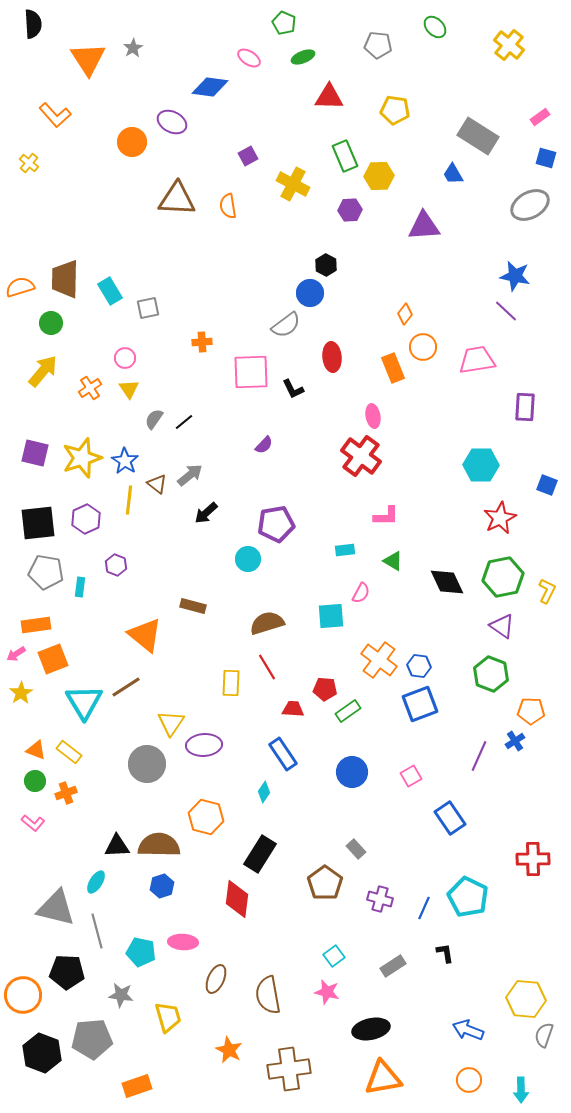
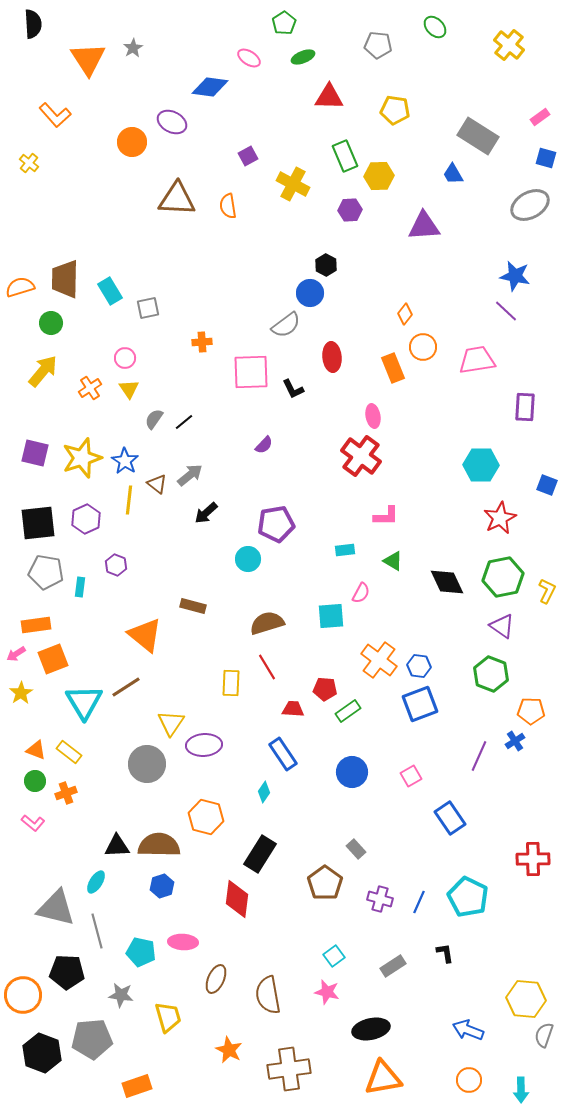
green pentagon at (284, 23): rotated 15 degrees clockwise
blue line at (424, 908): moved 5 px left, 6 px up
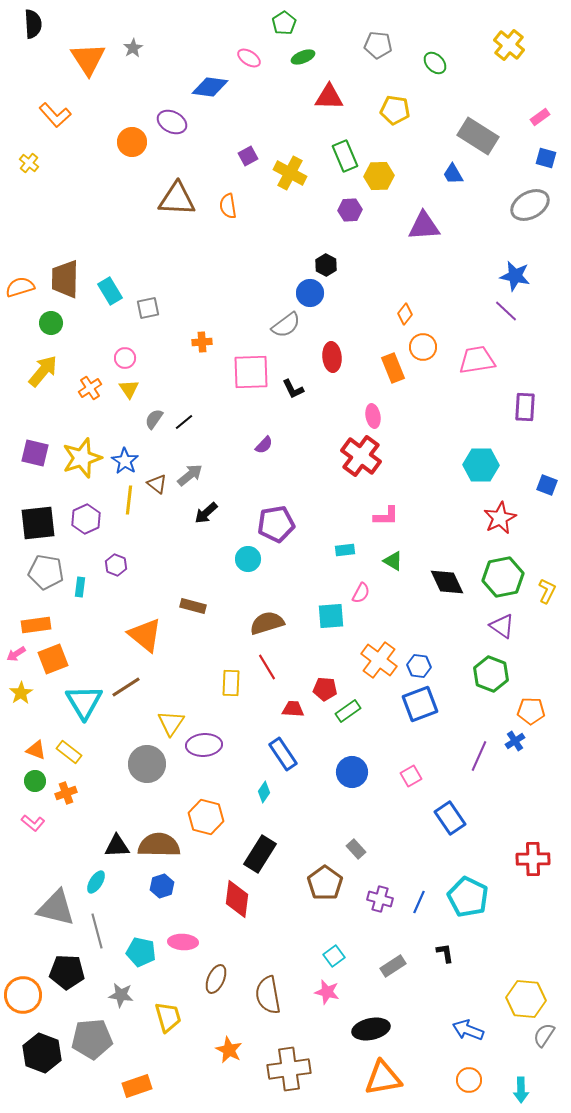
green ellipse at (435, 27): moved 36 px down
yellow cross at (293, 184): moved 3 px left, 11 px up
gray semicircle at (544, 1035): rotated 15 degrees clockwise
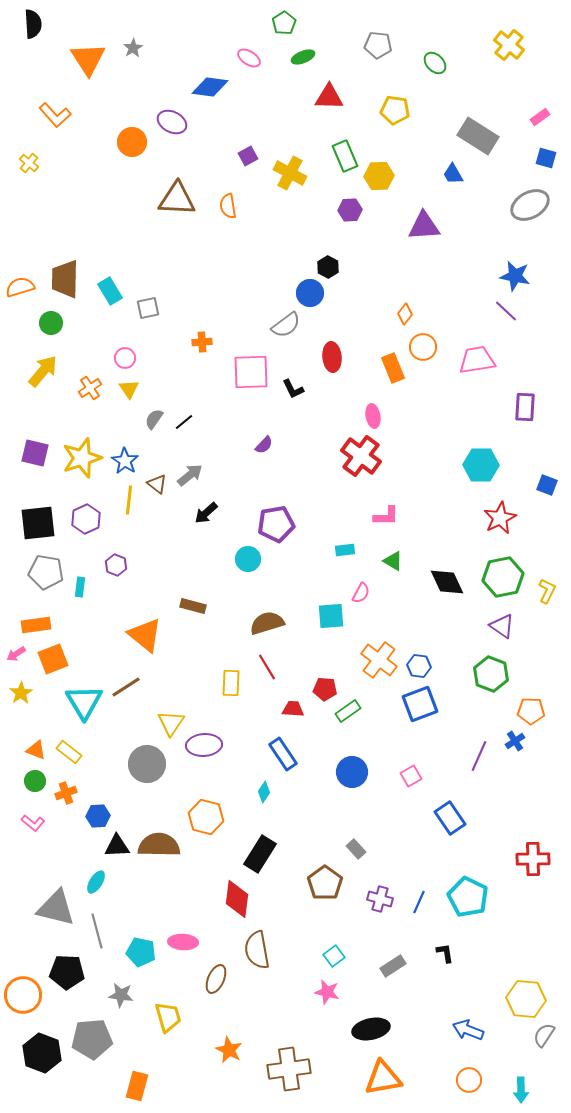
black hexagon at (326, 265): moved 2 px right, 2 px down
blue hexagon at (162, 886): moved 64 px left, 70 px up; rotated 15 degrees clockwise
brown semicircle at (268, 995): moved 11 px left, 45 px up
orange rectangle at (137, 1086): rotated 56 degrees counterclockwise
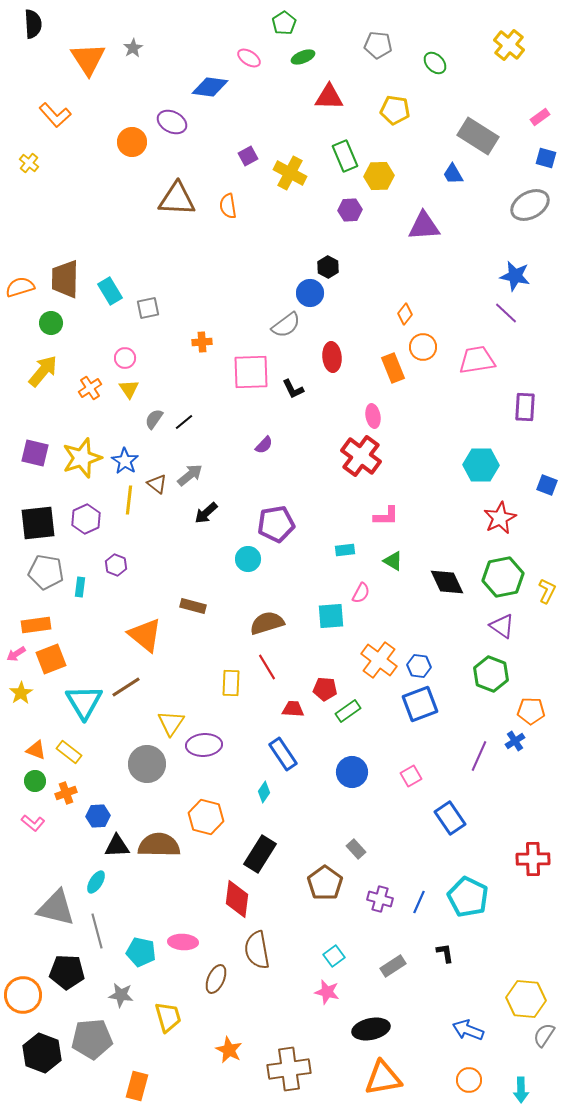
purple line at (506, 311): moved 2 px down
orange square at (53, 659): moved 2 px left
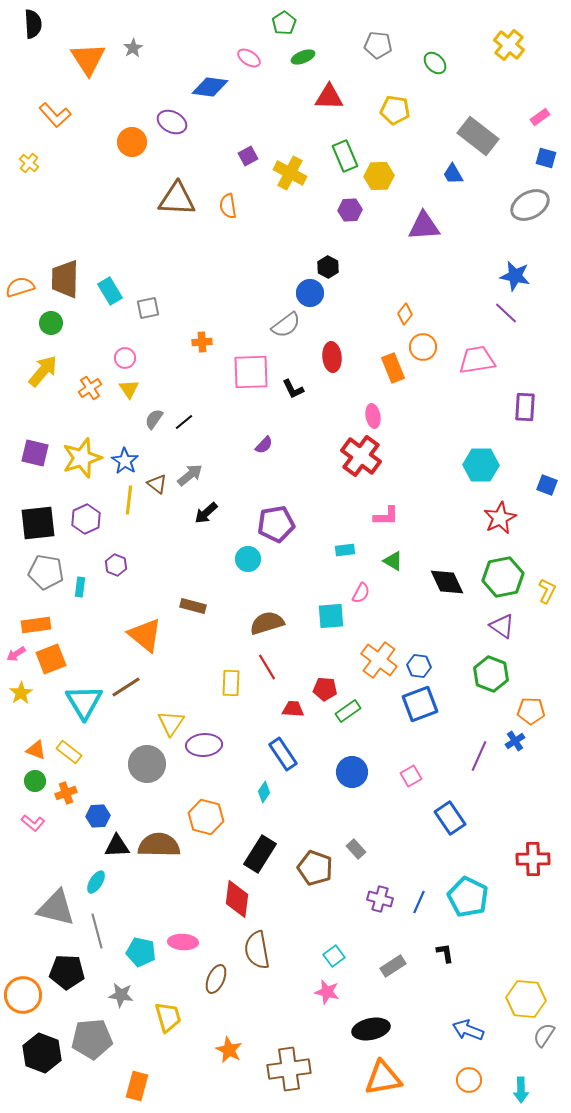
gray rectangle at (478, 136): rotated 6 degrees clockwise
brown pentagon at (325, 883): moved 10 px left, 15 px up; rotated 16 degrees counterclockwise
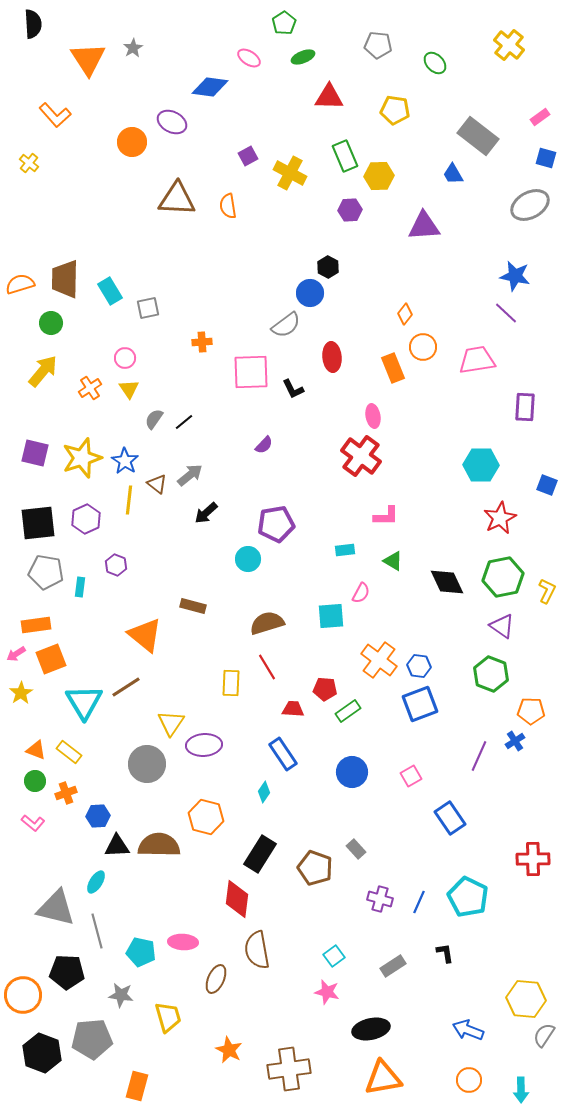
orange semicircle at (20, 287): moved 3 px up
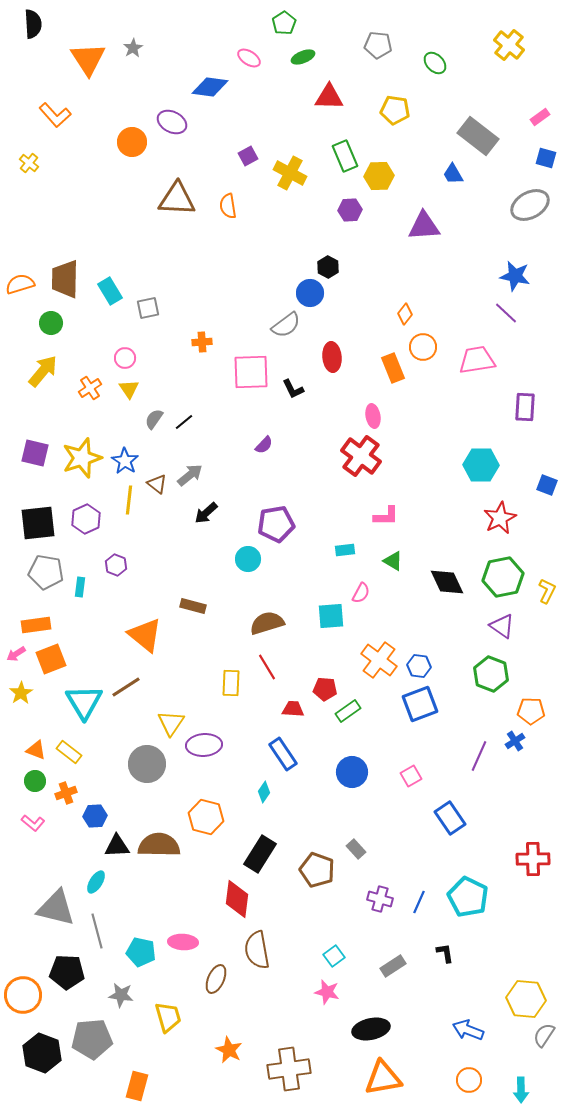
blue hexagon at (98, 816): moved 3 px left
brown pentagon at (315, 868): moved 2 px right, 2 px down
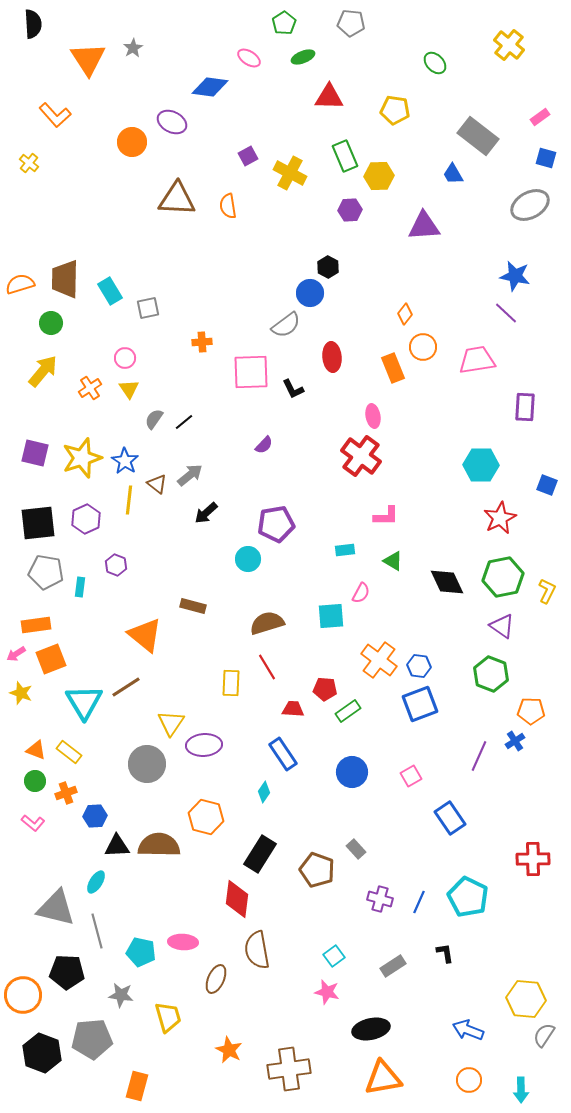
gray pentagon at (378, 45): moved 27 px left, 22 px up
yellow star at (21, 693): rotated 20 degrees counterclockwise
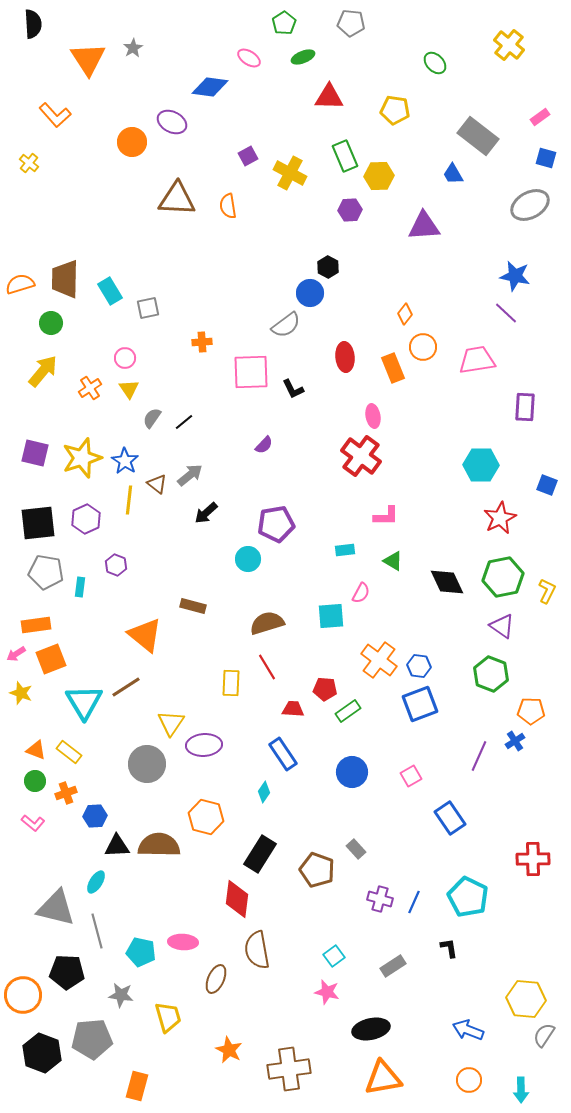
red ellipse at (332, 357): moved 13 px right
gray semicircle at (154, 419): moved 2 px left, 1 px up
blue line at (419, 902): moved 5 px left
black L-shape at (445, 953): moved 4 px right, 5 px up
